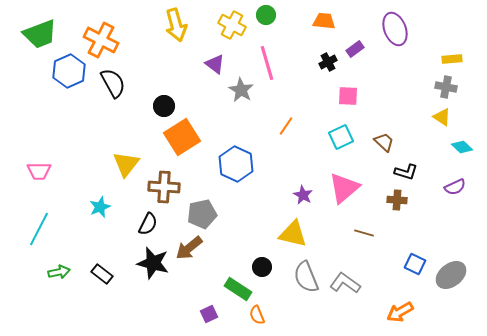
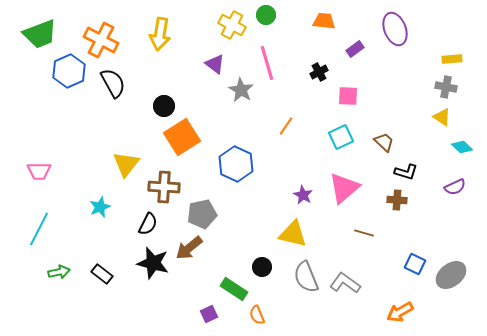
yellow arrow at (176, 25): moved 16 px left, 9 px down; rotated 24 degrees clockwise
black cross at (328, 62): moved 9 px left, 10 px down
green rectangle at (238, 289): moved 4 px left
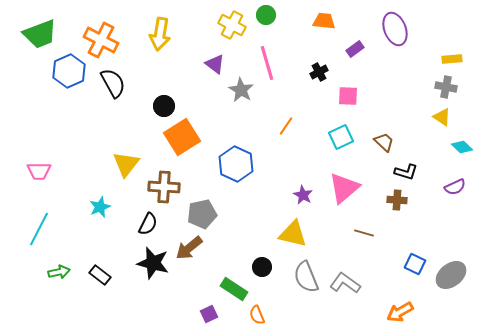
black rectangle at (102, 274): moved 2 px left, 1 px down
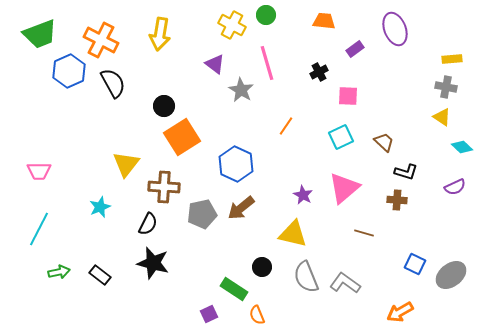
brown arrow at (189, 248): moved 52 px right, 40 px up
